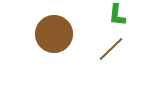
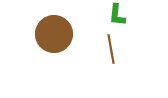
brown line: rotated 56 degrees counterclockwise
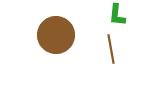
brown circle: moved 2 px right, 1 px down
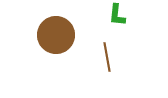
brown line: moved 4 px left, 8 px down
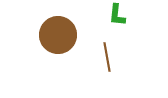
brown circle: moved 2 px right
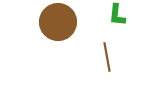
brown circle: moved 13 px up
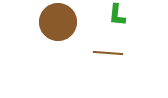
brown line: moved 1 px right, 4 px up; rotated 76 degrees counterclockwise
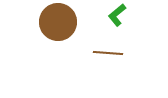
green L-shape: rotated 45 degrees clockwise
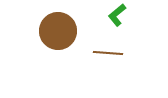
brown circle: moved 9 px down
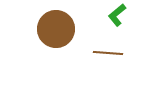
brown circle: moved 2 px left, 2 px up
